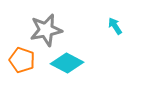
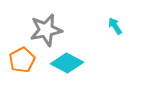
orange pentagon: rotated 25 degrees clockwise
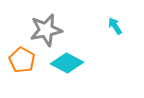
orange pentagon: rotated 15 degrees counterclockwise
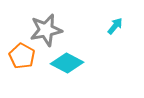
cyan arrow: rotated 72 degrees clockwise
orange pentagon: moved 4 px up
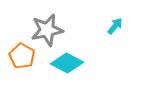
gray star: moved 1 px right
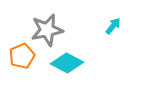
cyan arrow: moved 2 px left
orange pentagon: rotated 20 degrees clockwise
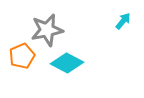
cyan arrow: moved 10 px right, 5 px up
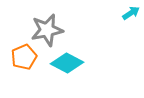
cyan arrow: moved 8 px right, 8 px up; rotated 18 degrees clockwise
orange pentagon: moved 2 px right, 1 px down
